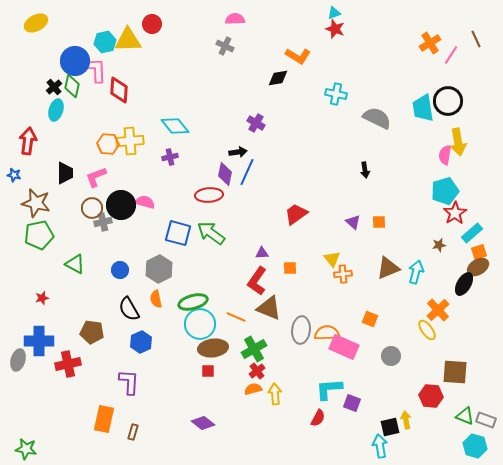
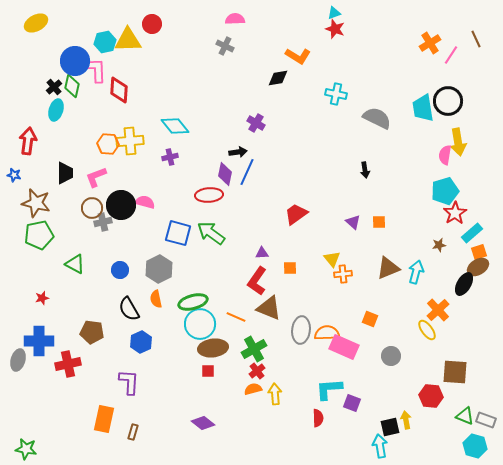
red semicircle at (318, 418): rotated 30 degrees counterclockwise
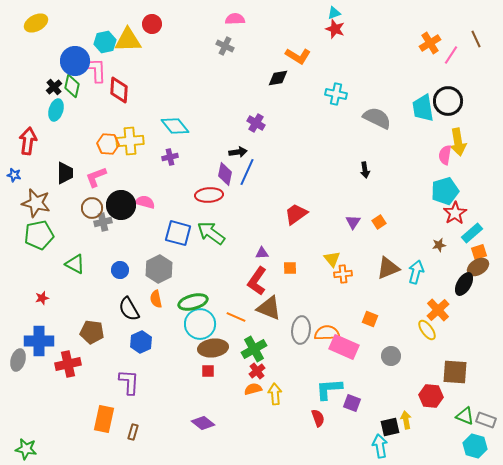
purple triangle at (353, 222): rotated 21 degrees clockwise
orange square at (379, 222): rotated 32 degrees counterclockwise
red semicircle at (318, 418): rotated 18 degrees counterclockwise
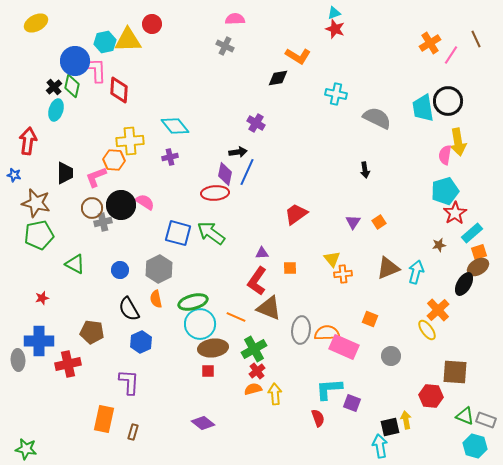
orange hexagon at (108, 144): moved 6 px right, 16 px down
red ellipse at (209, 195): moved 6 px right, 2 px up
pink semicircle at (145, 202): rotated 18 degrees clockwise
gray ellipse at (18, 360): rotated 20 degrees counterclockwise
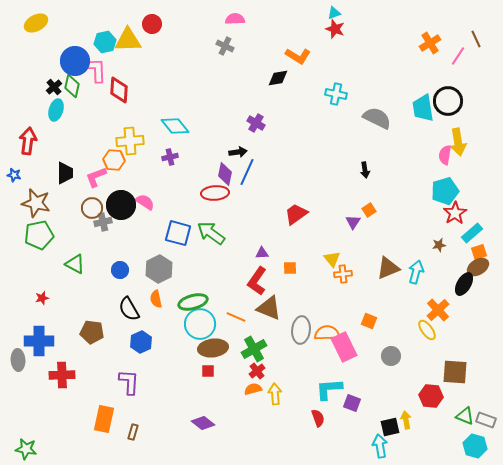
pink line at (451, 55): moved 7 px right, 1 px down
orange square at (379, 222): moved 10 px left, 12 px up
orange square at (370, 319): moved 1 px left, 2 px down
pink rectangle at (344, 347): rotated 40 degrees clockwise
red cross at (68, 364): moved 6 px left, 11 px down; rotated 10 degrees clockwise
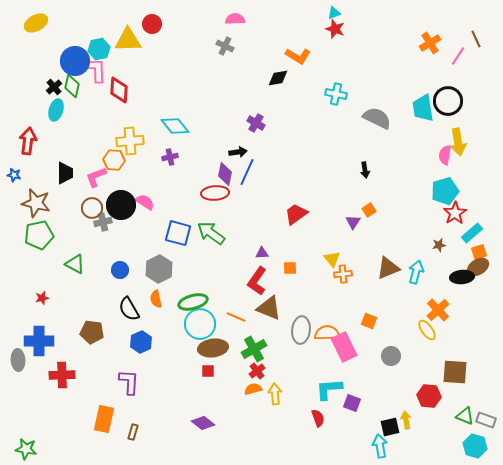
cyan hexagon at (105, 42): moved 6 px left, 7 px down
black ellipse at (464, 284): moved 2 px left, 7 px up; rotated 55 degrees clockwise
red hexagon at (431, 396): moved 2 px left
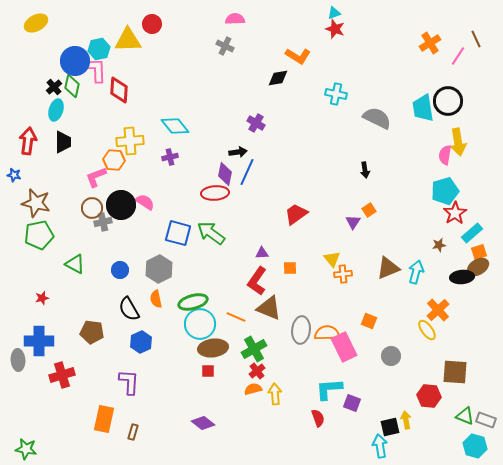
black trapezoid at (65, 173): moved 2 px left, 31 px up
red cross at (62, 375): rotated 15 degrees counterclockwise
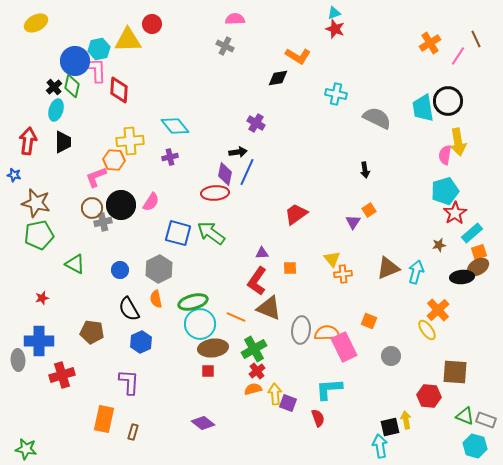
pink semicircle at (145, 202): moved 6 px right; rotated 90 degrees clockwise
purple square at (352, 403): moved 64 px left
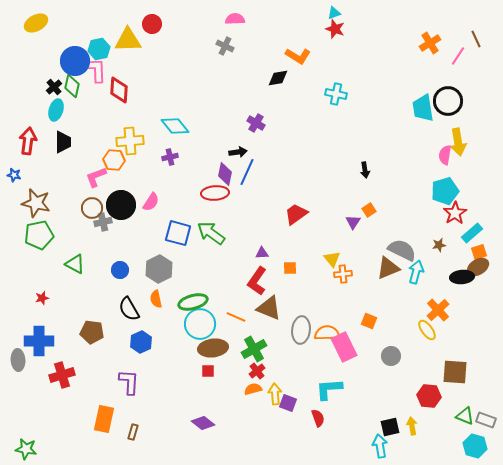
gray semicircle at (377, 118): moved 25 px right, 132 px down
yellow arrow at (406, 420): moved 6 px right, 6 px down
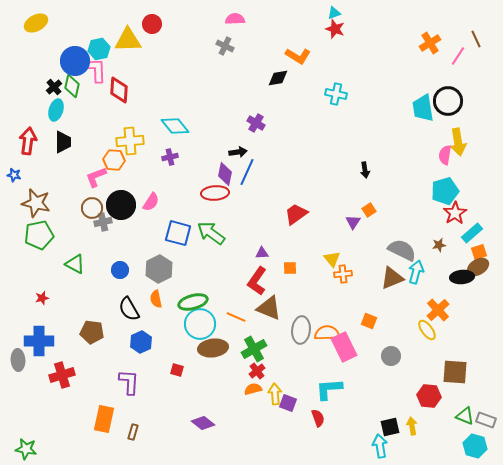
brown triangle at (388, 268): moved 4 px right, 10 px down
red square at (208, 371): moved 31 px left, 1 px up; rotated 16 degrees clockwise
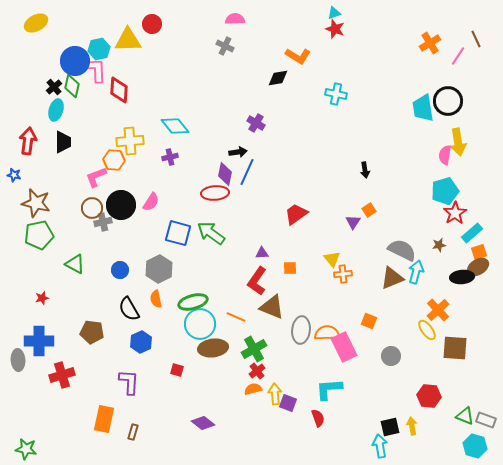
brown triangle at (269, 308): moved 3 px right, 1 px up
brown square at (455, 372): moved 24 px up
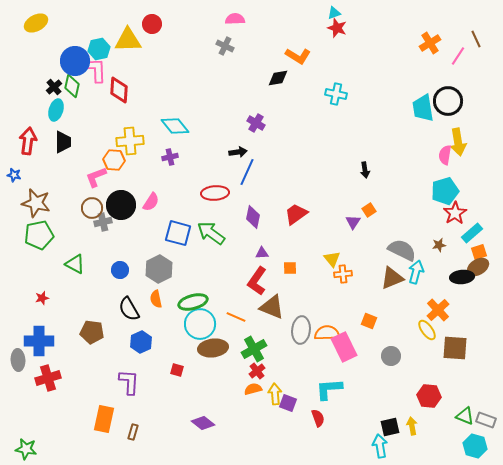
red star at (335, 29): moved 2 px right, 1 px up
purple diamond at (225, 174): moved 28 px right, 43 px down
red cross at (62, 375): moved 14 px left, 3 px down
